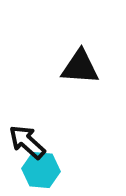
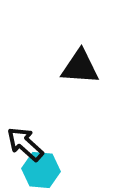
black arrow: moved 2 px left, 2 px down
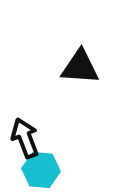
black arrow: moved 6 px up; rotated 27 degrees clockwise
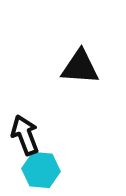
black arrow: moved 3 px up
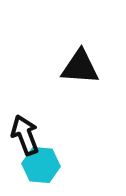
cyan hexagon: moved 5 px up
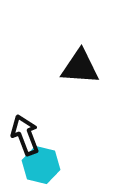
cyan hexagon: rotated 9 degrees clockwise
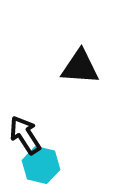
black arrow: rotated 12 degrees counterclockwise
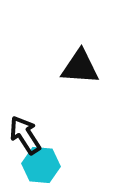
cyan hexagon: rotated 9 degrees counterclockwise
